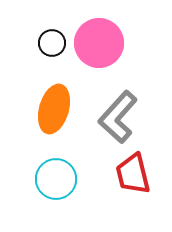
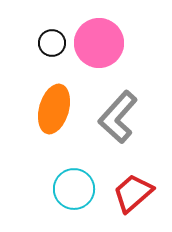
red trapezoid: moved 19 px down; rotated 63 degrees clockwise
cyan circle: moved 18 px right, 10 px down
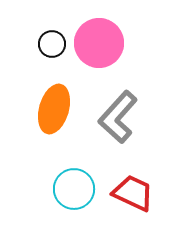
black circle: moved 1 px down
red trapezoid: rotated 66 degrees clockwise
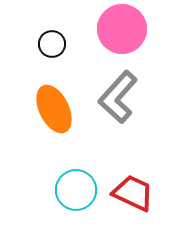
pink circle: moved 23 px right, 14 px up
orange ellipse: rotated 42 degrees counterclockwise
gray L-shape: moved 20 px up
cyan circle: moved 2 px right, 1 px down
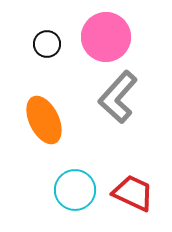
pink circle: moved 16 px left, 8 px down
black circle: moved 5 px left
orange ellipse: moved 10 px left, 11 px down
cyan circle: moved 1 px left
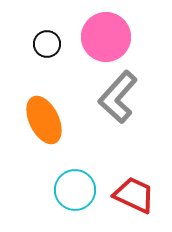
red trapezoid: moved 1 px right, 2 px down
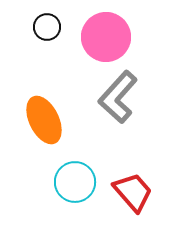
black circle: moved 17 px up
cyan circle: moved 8 px up
red trapezoid: moved 1 px left, 3 px up; rotated 24 degrees clockwise
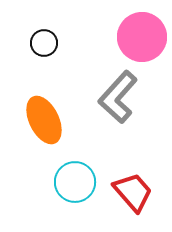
black circle: moved 3 px left, 16 px down
pink circle: moved 36 px right
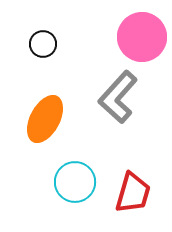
black circle: moved 1 px left, 1 px down
orange ellipse: moved 1 px right, 1 px up; rotated 54 degrees clockwise
red trapezoid: moved 1 px down; rotated 57 degrees clockwise
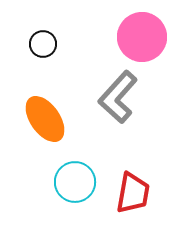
orange ellipse: rotated 63 degrees counterclockwise
red trapezoid: rotated 6 degrees counterclockwise
